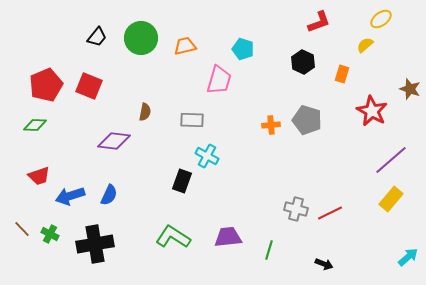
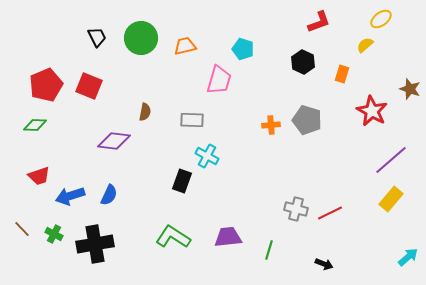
black trapezoid: rotated 65 degrees counterclockwise
green cross: moved 4 px right
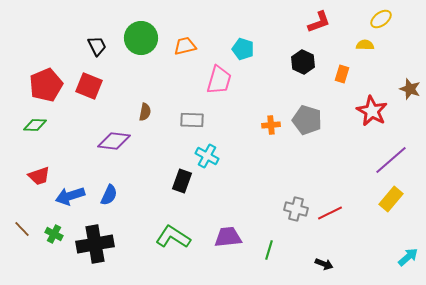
black trapezoid: moved 9 px down
yellow semicircle: rotated 42 degrees clockwise
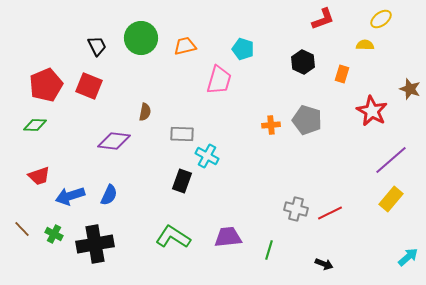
red L-shape: moved 4 px right, 3 px up
gray rectangle: moved 10 px left, 14 px down
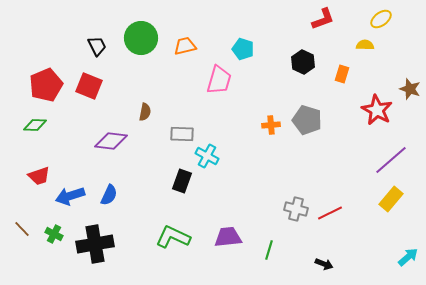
red star: moved 5 px right, 1 px up
purple diamond: moved 3 px left
green L-shape: rotated 8 degrees counterclockwise
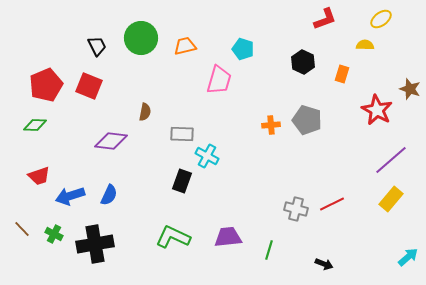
red L-shape: moved 2 px right
red line: moved 2 px right, 9 px up
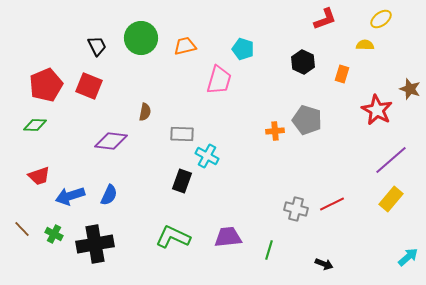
orange cross: moved 4 px right, 6 px down
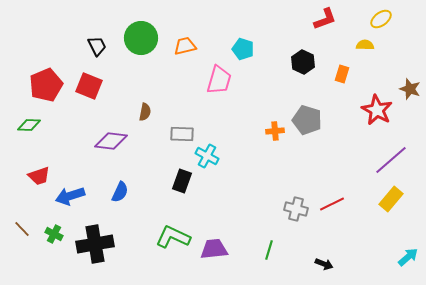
green diamond: moved 6 px left
blue semicircle: moved 11 px right, 3 px up
purple trapezoid: moved 14 px left, 12 px down
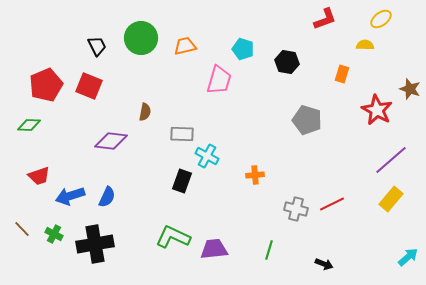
black hexagon: moved 16 px left; rotated 15 degrees counterclockwise
orange cross: moved 20 px left, 44 px down
blue semicircle: moved 13 px left, 5 px down
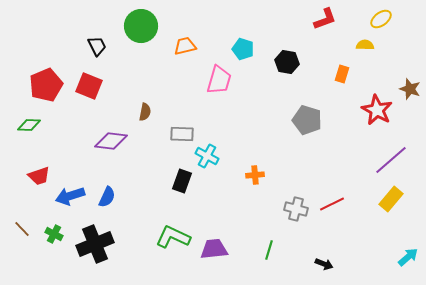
green circle: moved 12 px up
black cross: rotated 12 degrees counterclockwise
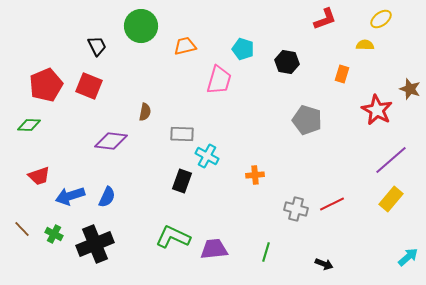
green line: moved 3 px left, 2 px down
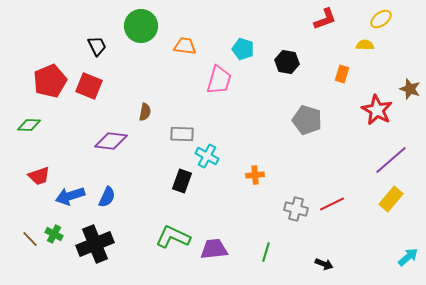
orange trapezoid: rotated 20 degrees clockwise
red pentagon: moved 4 px right, 4 px up
brown line: moved 8 px right, 10 px down
